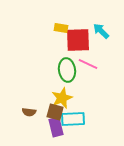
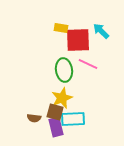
green ellipse: moved 3 px left
brown semicircle: moved 5 px right, 6 px down
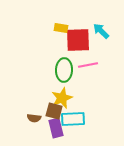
pink line: moved 1 px down; rotated 36 degrees counterclockwise
green ellipse: rotated 10 degrees clockwise
brown square: moved 1 px left, 1 px up
purple rectangle: moved 1 px down
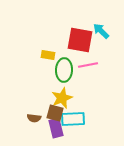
yellow rectangle: moved 13 px left, 27 px down
red square: moved 2 px right; rotated 12 degrees clockwise
brown square: moved 1 px right, 2 px down
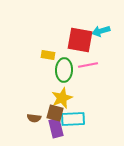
cyan arrow: rotated 60 degrees counterclockwise
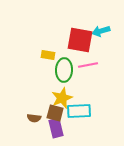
cyan rectangle: moved 6 px right, 8 px up
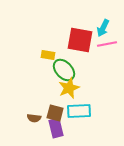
cyan arrow: moved 2 px right, 3 px up; rotated 48 degrees counterclockwise
pink line: moved 19 px right, 21 px up
green ellipse: rotated 45 degrees counterclockwise
yellow star: moved 7 px right, 10 px up
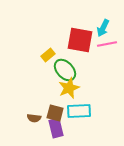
yellow rectangle: rotated 48 degrees counterclockwise
green ellipse: moved 1 px right
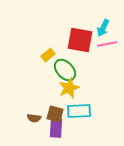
brown square: moved 1 px down
purple rectangle: rotated 18 degrees clockwise
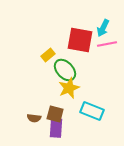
cyan rectangle: moved 13 px right; rotated 25 degrees clockwise
